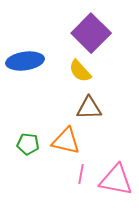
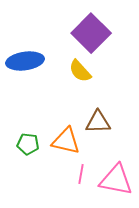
brown triangle: moved 9 px right, 14 px down
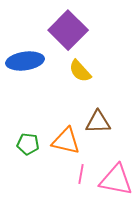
purple square: moved 23 px left, 3 px up
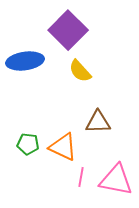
orange triangle: moved 3 px left, 6 px down; rotated 12 degrees clockwise
pink line: moved 3 px down
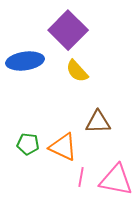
yellow semicircle: moved 3 px left
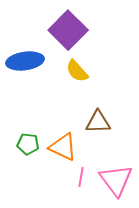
pink triangle: rotated 42 degrees clockwise
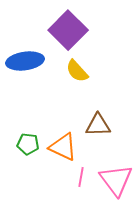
brown triangle: moved 3 px down
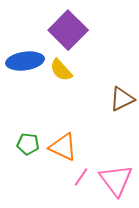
yellow semicircle: moved 16 px left, 1 px up
brown triangle: moved 24 px right, 26 px up; rotated 24 degrees counterclockwise
pink line: rotated 24 degrees clockwise
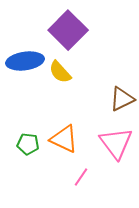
yellow semicircle: moved 1 px left, 2 px down
orange triangle: moved 1 px right, 8 px up
pink triangle: moved 37 px up
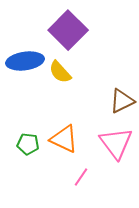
brown triangle: moved 2 px down
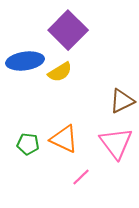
yellow semicircle: rotated 80 degrees counterclockwise
pink line: rotated 12 degrees clockwise
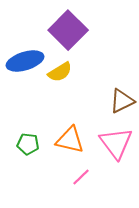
blue ellipse: rotated 9 degrees counterclockwise
orange triangle: moved 6 px right, 1 px down; rotated 12 degrees counterclockwise
